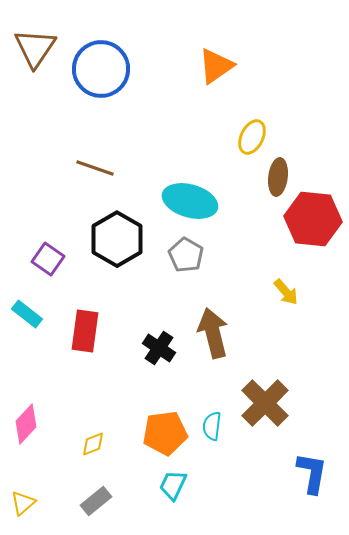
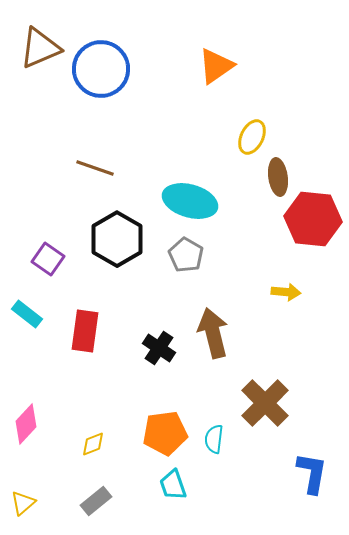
brown triangle: moved 5 px right; rotated 33 degrees clockwise
brown ellipse: rotated 15 degrees counterclockwise
yellow arrow: rotated 44 degrees counterclockwise
cyan semicircle: moved 2 px right, 13 px down
cyan trapezoid: rotated 44 degrees counterclockwise
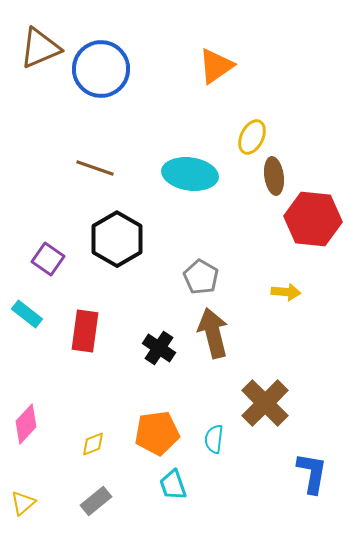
brown ellipse: moved 4 px left, 1 px up
cyan ellipse: moved 27 px up; rotated 8 degrees counterclockwise
gray pentagon: moved 15 px right, 22 px down
orange pentagon: moved 8 px left
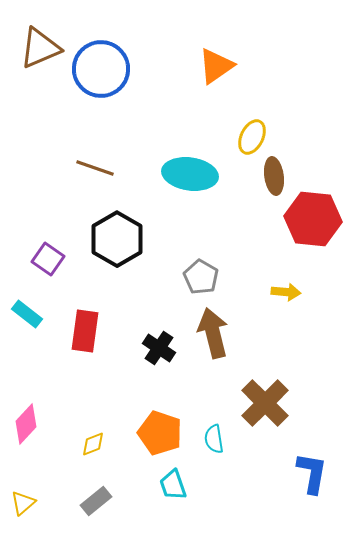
orange pentagon: moved 3 px right; rotated 27 degrees clockwise
cyan semicircle: rotated 16 degrees counterclockwise
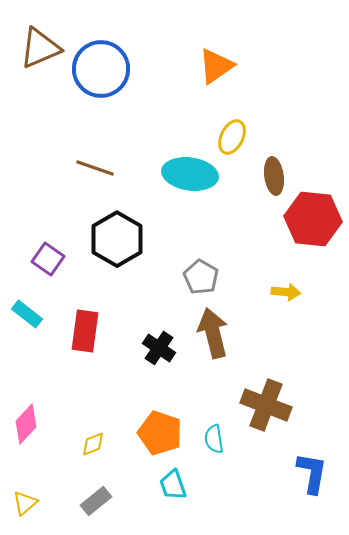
yellow ellipse: moved 20 px left
brown cross: moved 1 px right, 2 px down; rotated 24 degrees counterclockwise
yellow triangle: moved 2 px right
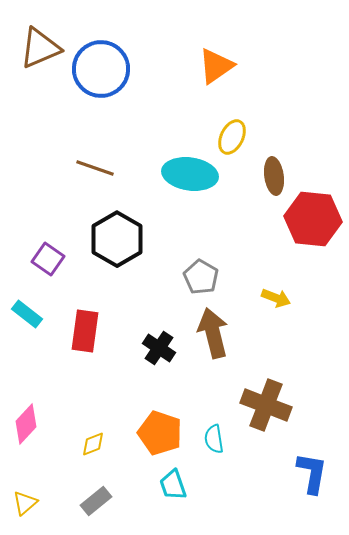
yellow arrow: moved 10 px left, 6 px down; rotated 16 degrees clockwise
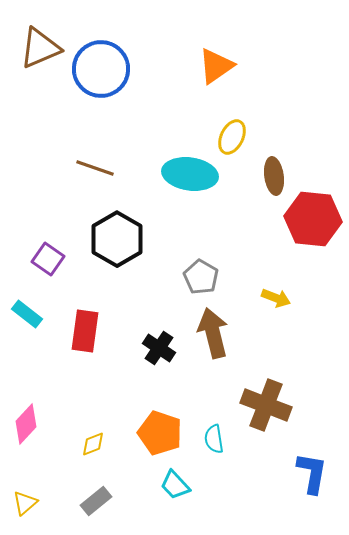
cyan trapezoid: moved 2 px right; rotated 24 degrees counterclockwise
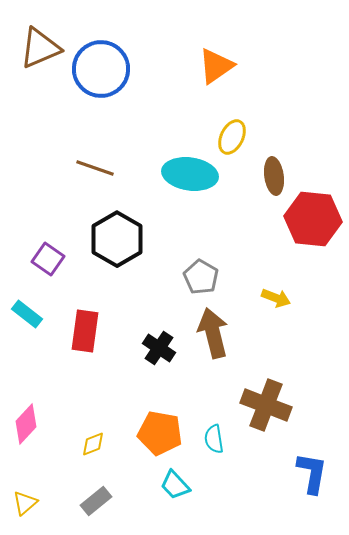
orange pentagon: rotated 9 degrees counterclockwise
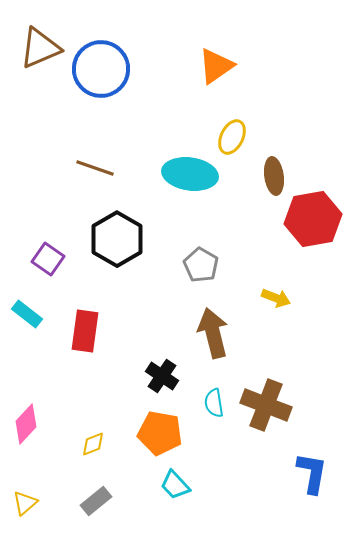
red hexagon: rotated 16 degrees counterclockwise
gray pentagon: moved 12 px up
black cross: moved 3 px right, 28 px down
cyan semicircle: moved 36 px up
